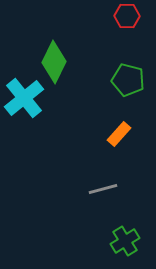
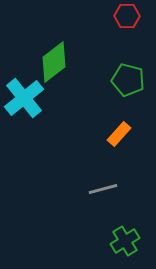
green diamond: rotated 27 degrees clockwise
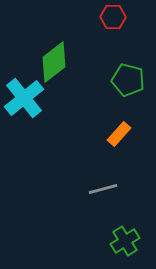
red hexagon: moved 14 px left, 1 px down
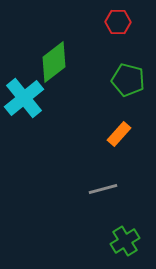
red hexagon: moved 5 px right, 5 px down
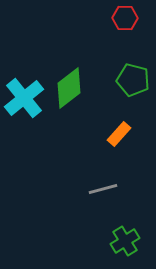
red hexagon: moved 7 px right, 4 px up
green diamond: moved 15 px right, 26 px down
green pentagon: moved 5 px right
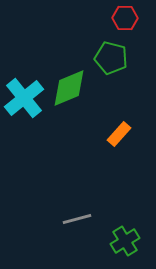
green pentagon: moved 22 px left, 22 px up
green diamond: rotated 15 degrees clockwise
gray line: moved 26 px left, 30 px down
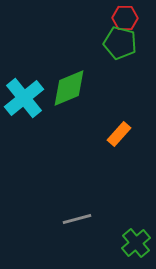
green pentagon: moved 9 px right, 15 px up
green cross: moved 11 px right, 2 px down; rotated 8 degrees counterclockwise
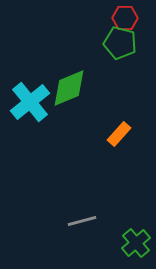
cyan cross: moved 6 px right, 4 px down
gray line: moved 5 px right, 2 px down
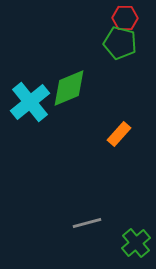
gray line: moved 5 px right, 2 px down
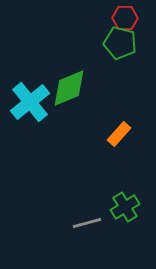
green cross: moved 11 px left, 36 px up; rotated 8 degrees clockwise
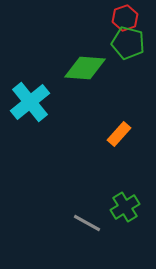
red hexagon: rotated 20 degrees counterclockwise
green pentagon: moved 8 px right
green diamond: moved 16 px right, 20 px up; rotated 27 degrees clockwise
gray line: rotated 44 degrees clockwise
